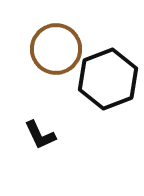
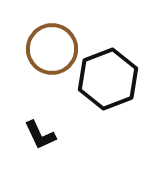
brown circle: moved 4 px left
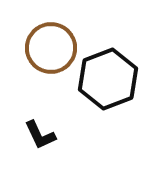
brown circle: moved 1 px left, 1 px up
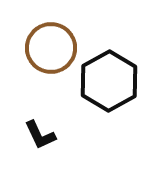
black hexagon: moved 1 px right, 2 px down; rotated 8 degrees counterclockwise
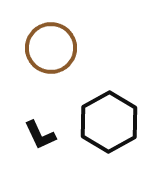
black hexagon: moved 41 px down
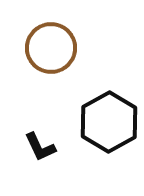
black L-shape: moved 12 px down
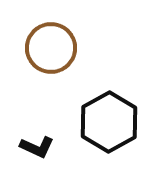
black L-shape: moved 3 px left; rotated 40 degrees counterclockwise
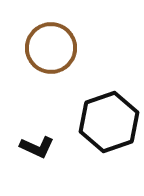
black hexagon: rotated 10 degrees clockwise
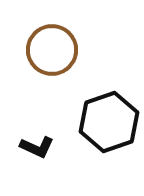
brown circle: moved 1 px right, 2 px down
